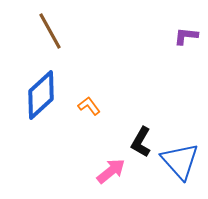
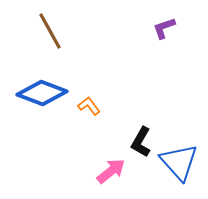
purple L-shape: moved 22 px left, 8 px up; rotated 25 degrees counterclockwise
blue diamond: moved 1 px right, 2 px up; rotated 63 degrees clockwise
blue triangle: moved 1 px left, 1 px down
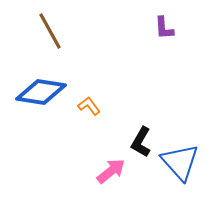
purple L-shape: rotated 75 degrees counterclockwise
blue diamond: moved 1 px left, 1 px up; rotated 12 degrees counterclockwise
blue triangle: moved 1 px right
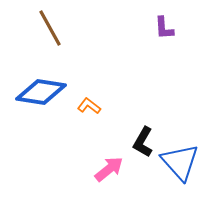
brown line: moved 3 px up
orange L-shape: rotated 15 degrees counterclockwise
black L-shape: moved 2 px right
pink arrow: moved 2 px left, 2 px up
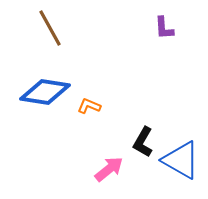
blue diamond: moved 4 px right
orange L-shape: rotated 15 degrees counterclockwise
blue triangle: moved 1 px right, 2 px up; rotated 18 degrees counterclockwise
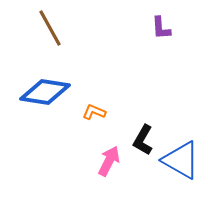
purple L-shape: moved 3 px left
orange L-shape: moved 5 px right, 6 px down
black L-shape: moved 2 px up
pink arrow: moved 8 px up; rotated 24 degrees counterclockwise
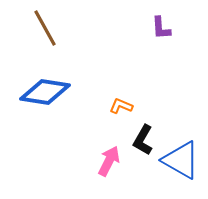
brown line: moved 5 px left
orange L-shape: moved 27 px right, 6 px up
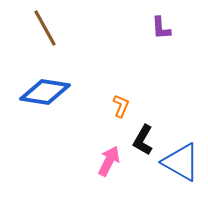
orange L-shape: rotated 90 degrees clockwise
blue triangle: moved 2 px down
